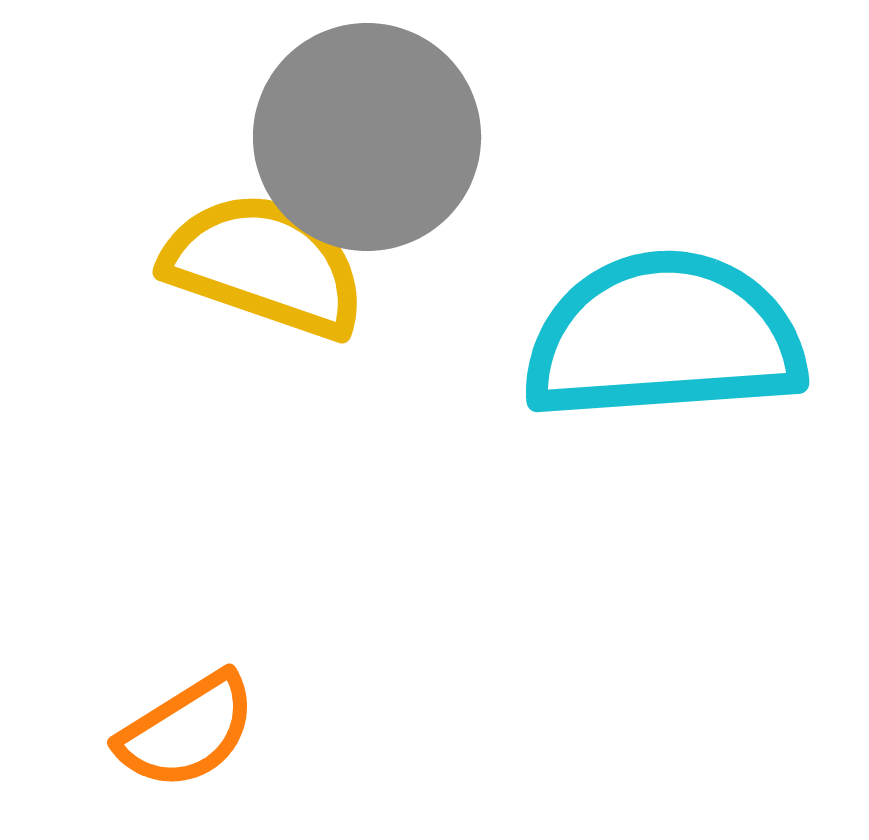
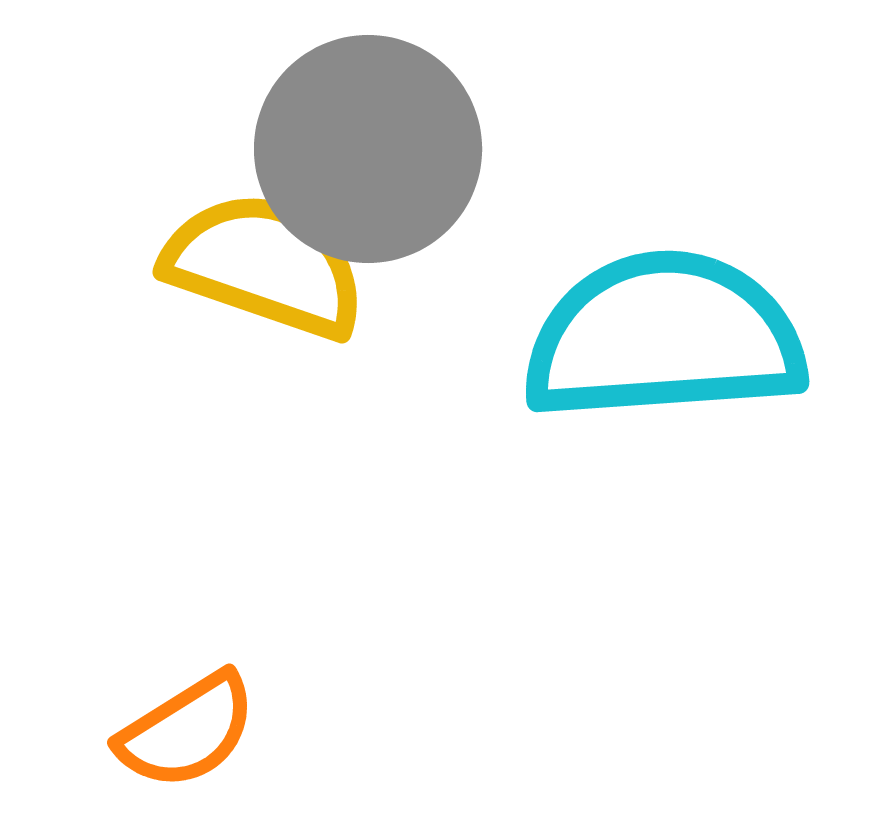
gray circle: moved 1 px right, 12 px down
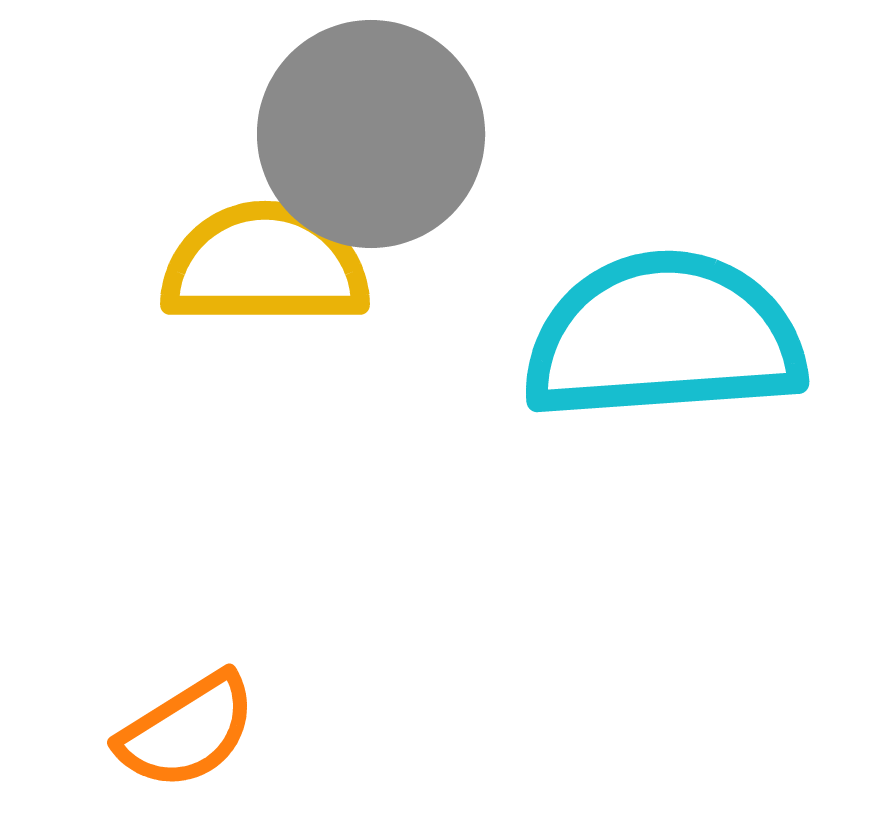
gray circle: moved 3 px right, 15 px up
yellow semicircle: rotated 19 degrees counterclockwise
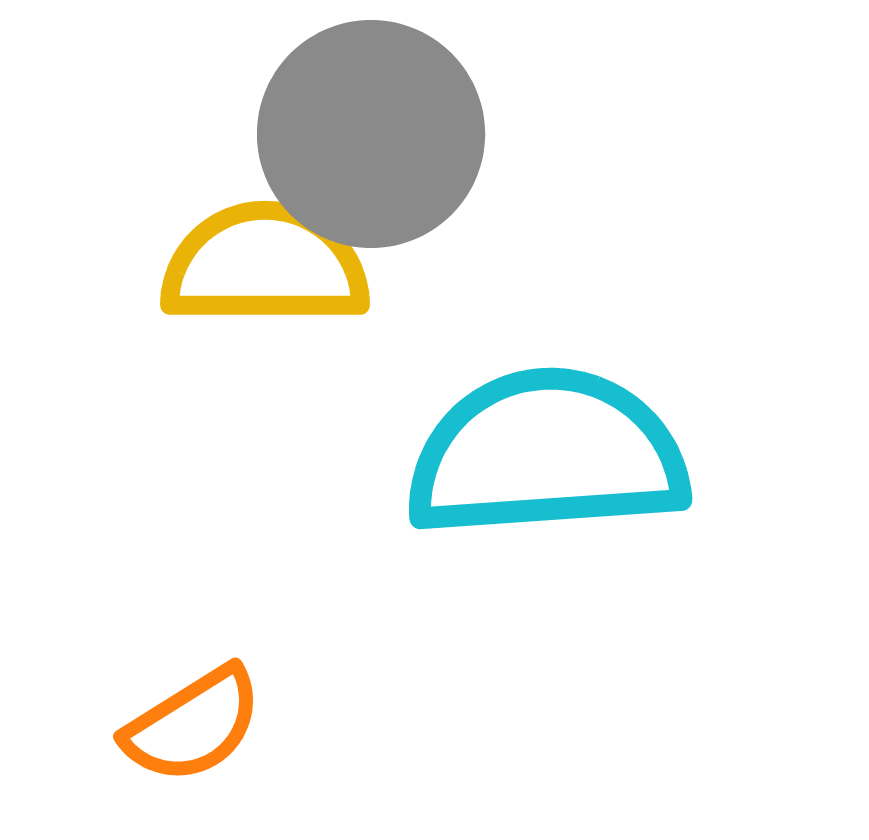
cyan semicircle: moved 117 px left, 117 px down
orange semicircle: moved 6 px right, 6 px up
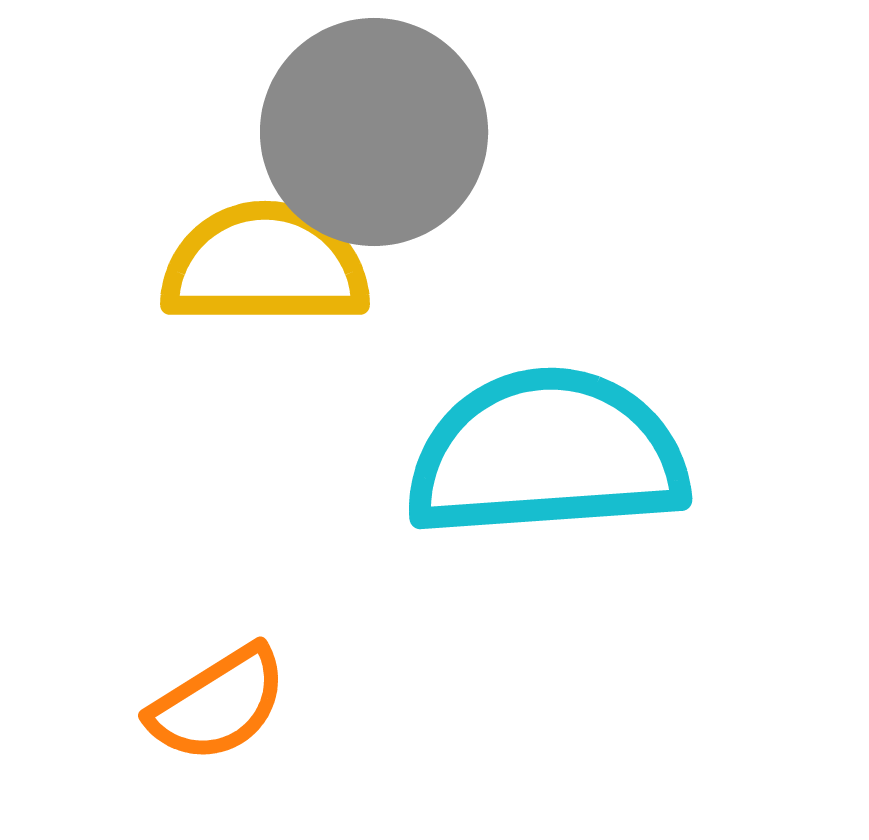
gray circle: moved 3 px right, 2 px up
orange semicircle: moved 25 px right, 21 px up
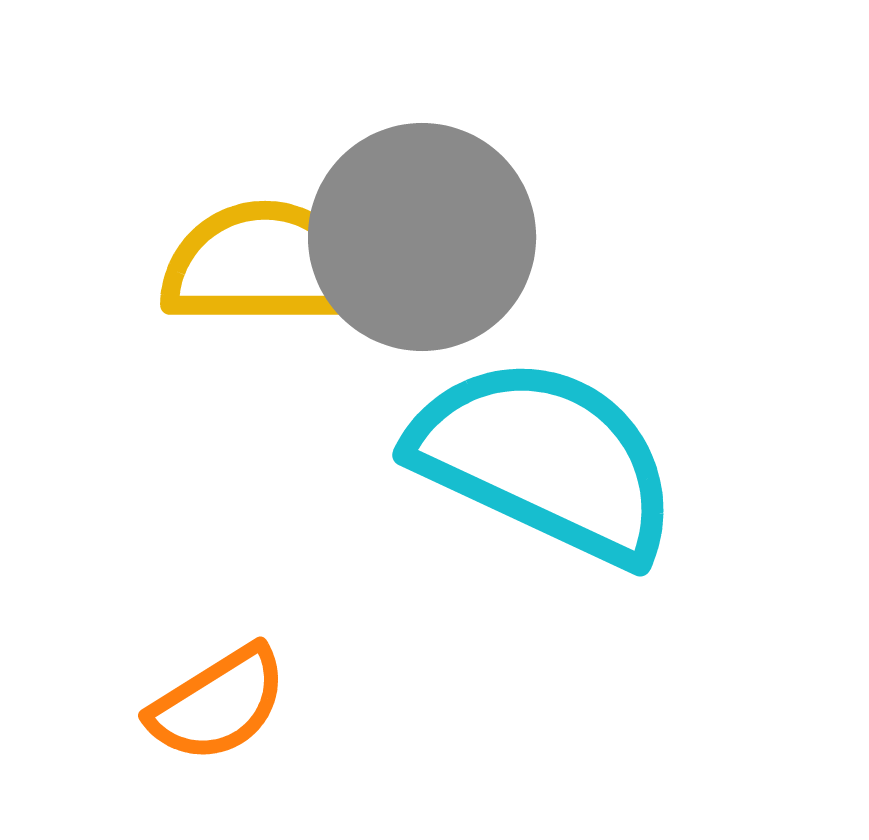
gray circle: moved 48 px right, 105 px down
cyan semicircle: moved 2 px left, 6 px down; rotated 29 degrees clockwise
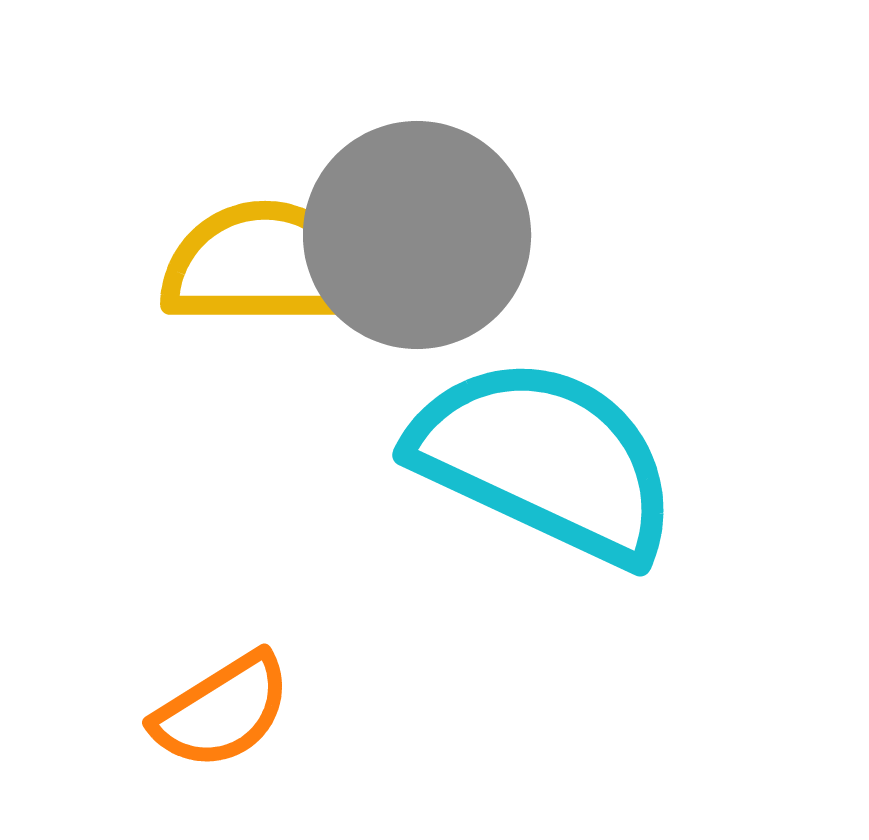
gray circle: moved 5 px left, 2 px up
orange semicircle: moved 4 px right, 7 px down
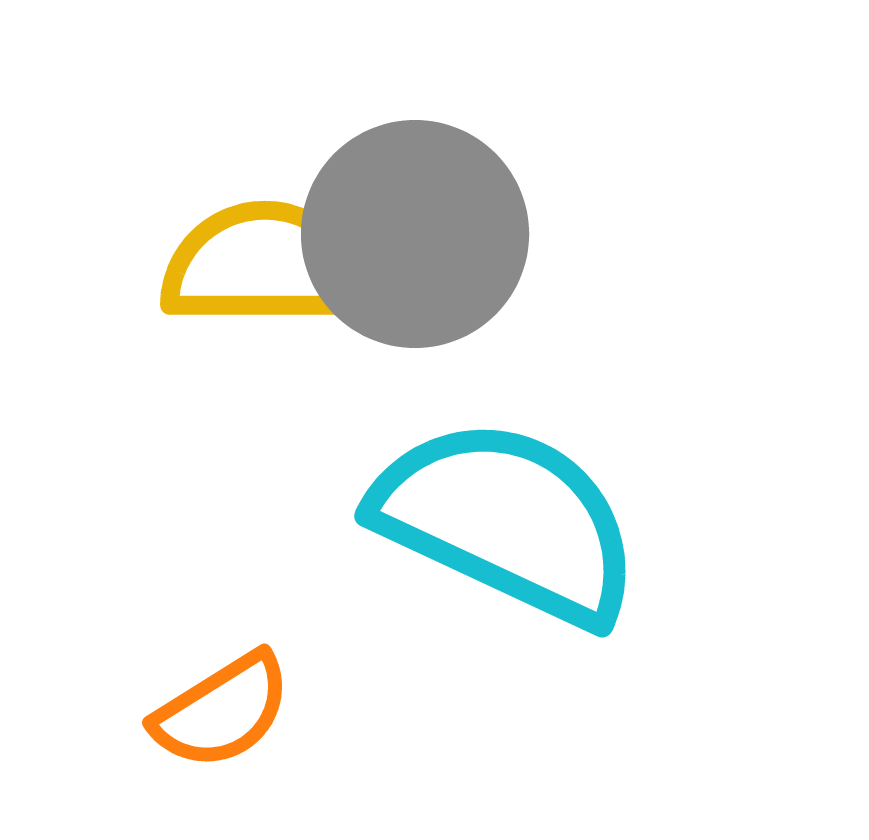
gray circle: moved 2 px left, 1 px up
cyan semicircle: moved 38 px left, 61 px down
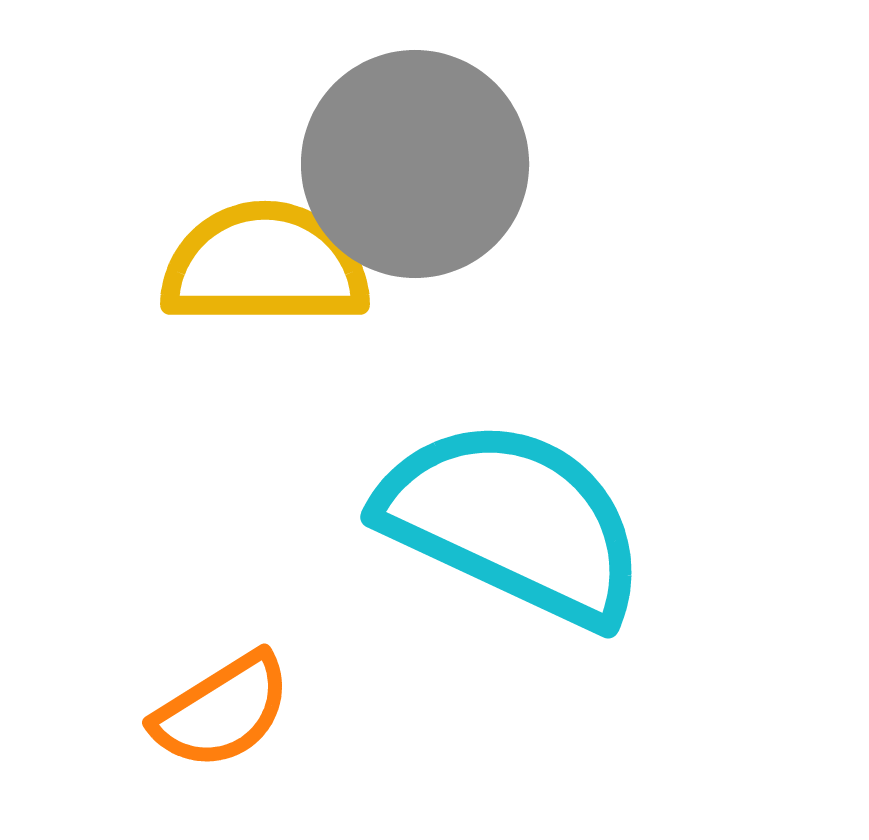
gray circle: moved 70 px up
cyan semicircle: moved 6 px right, 1 px down
